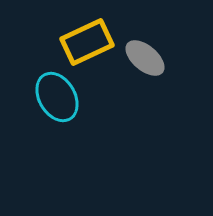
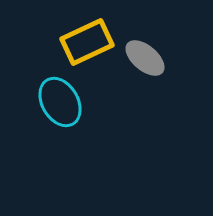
cyan ellipse: moved 3 px right, 5 px down
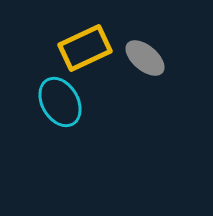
yellow rectangle: moved 2 px left, 6 px down
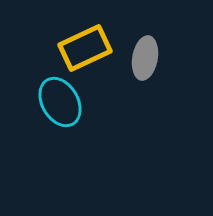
gray ellipse: rotated 60 degrees clockwise
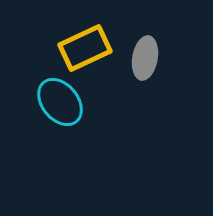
cyan ellipse: rotated 9 degrees counterclockwise
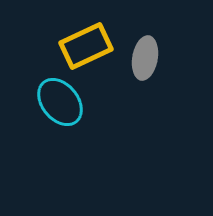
yellow rectangle: moved 1 px right, 2 px up
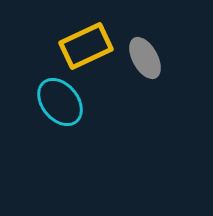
gray ellipse: rotated 39 degrees counterclockwise
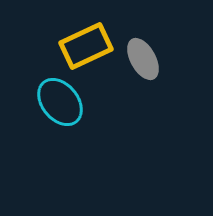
gray ellipse: moved 2 px left, 1 px down
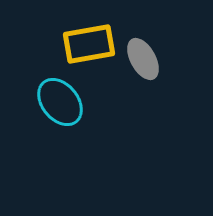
yellow rectangle: moved 3 px right, 2 px up; rotated 15 degrees clockwise
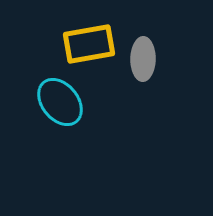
gray ellipse: rotated 30 degrees clockwise
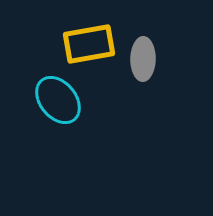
cyan ellipse: moved 2 px left, 2 px up
